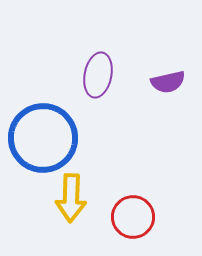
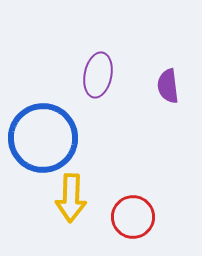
purple semicircle: moved 4 px down; rotated 96 degrees clockwise
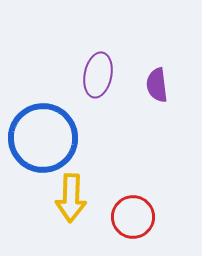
purple semicircle: moved 11 px left, 1 px up
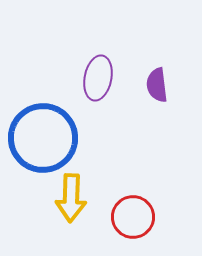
purple ellipse: moved 3 px down
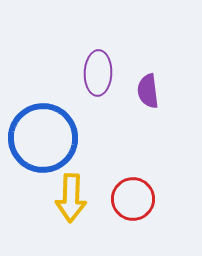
purple ellipse: moved 5 px up; rotated 9 degrees counterclockwise
purple semicircle: moved 9 px left, 6 px down
red circle: moved 18 px up
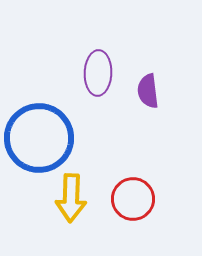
blue circle: moved 4 px left
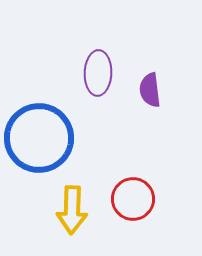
purple semicircle: moved 2 px right, 1 px up
yellow arrow: moved 1 px right, 12 px down
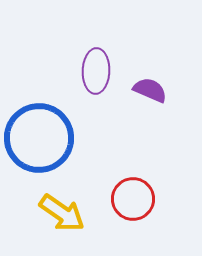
purple ellipse: moved 2 px left, 2 px up
purple semicircle: rotated 120 degrees clockwise
yellow arrow: moved 10 px left, 3 px down; rotated 57 degrees counterclockwise
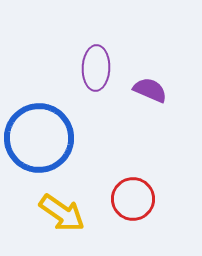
purple ellipse: moved 3 px up
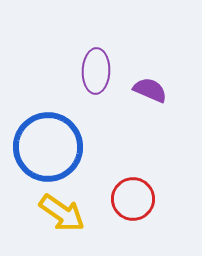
purple ellipse: moved 3 px down
blue circle: moved 9 px right, 9 px down
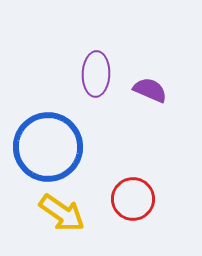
purple ellipse: moved 3 px down
